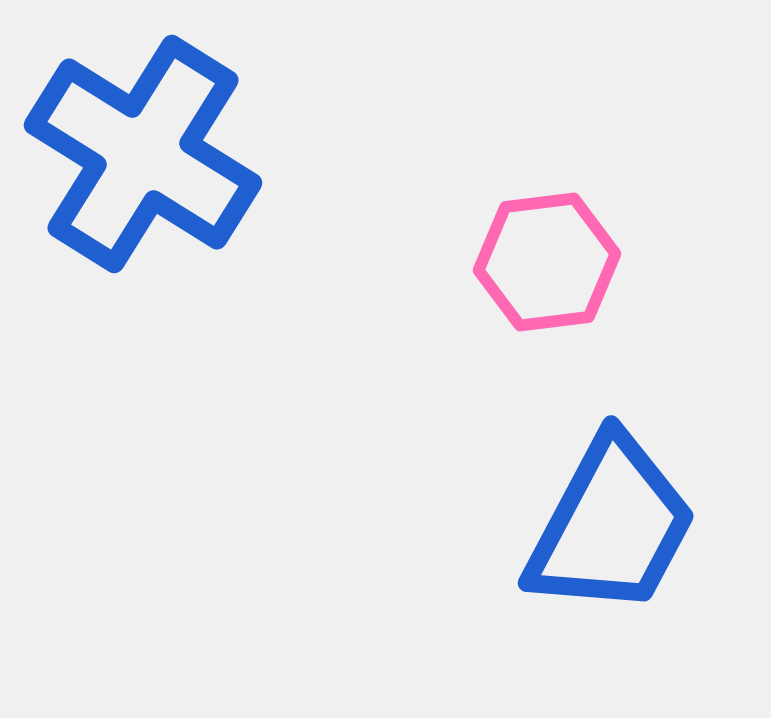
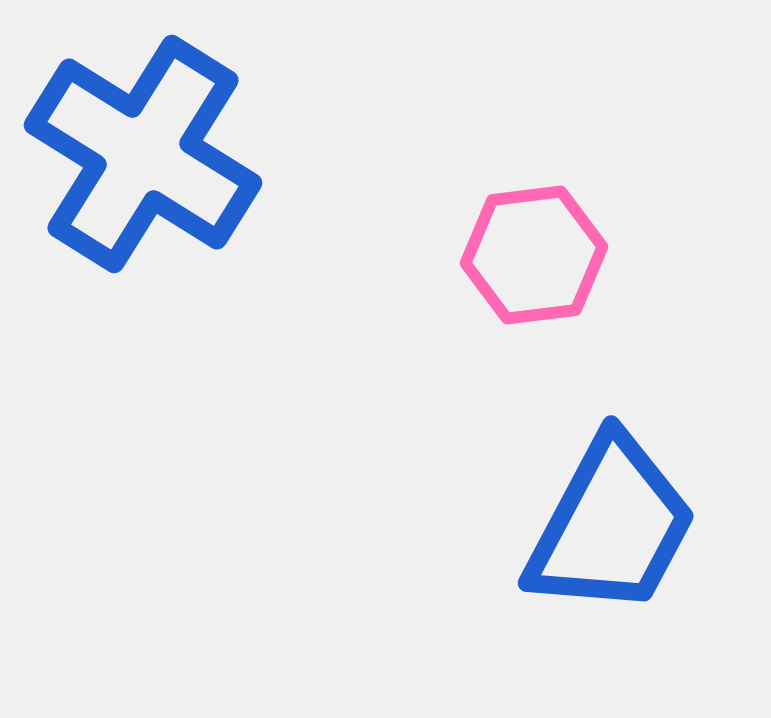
pink hexagon: moved 13 px left, 7 px up
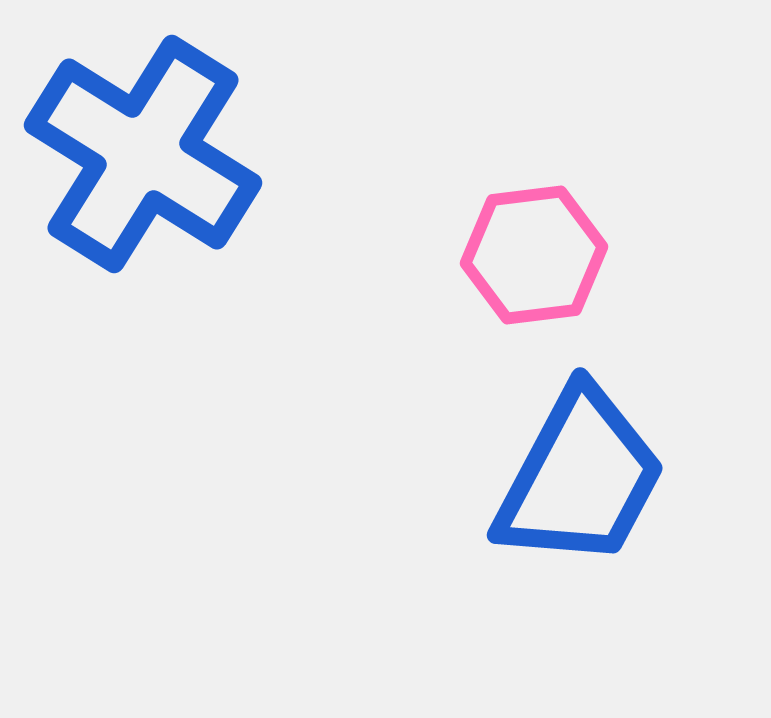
blue trapezoid: moved 31 px left, 48 px up
